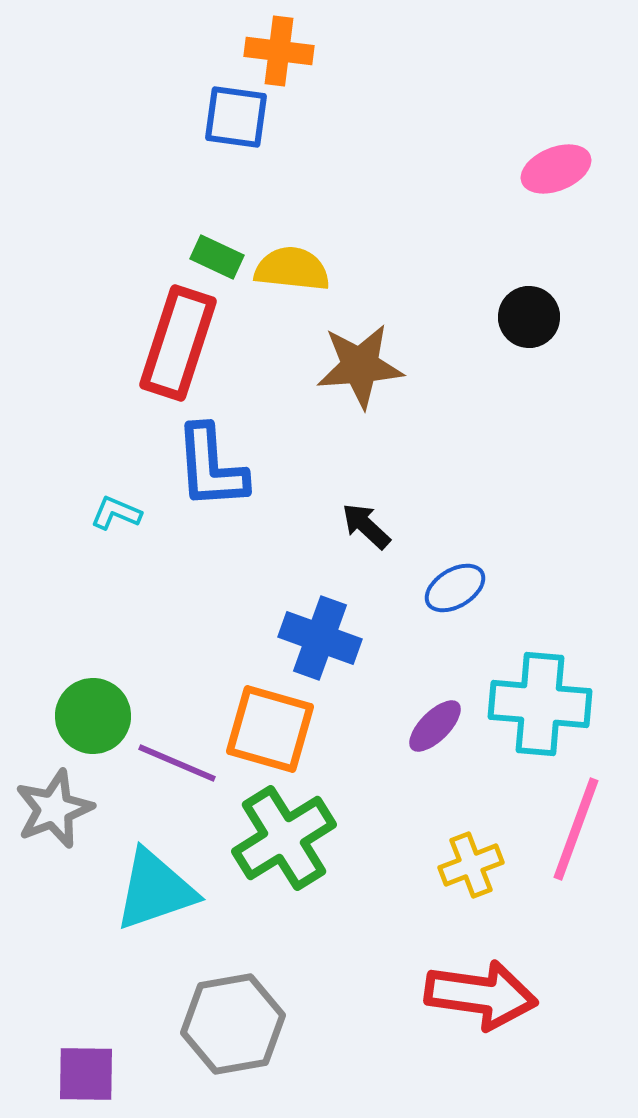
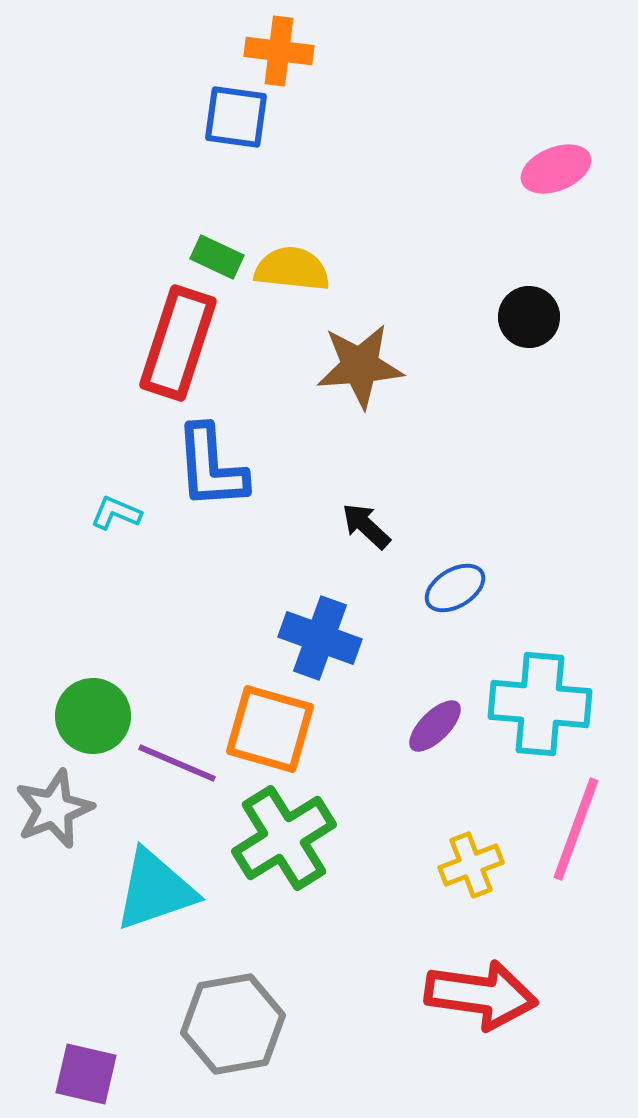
purple square: rotated 12 degrees clockwise
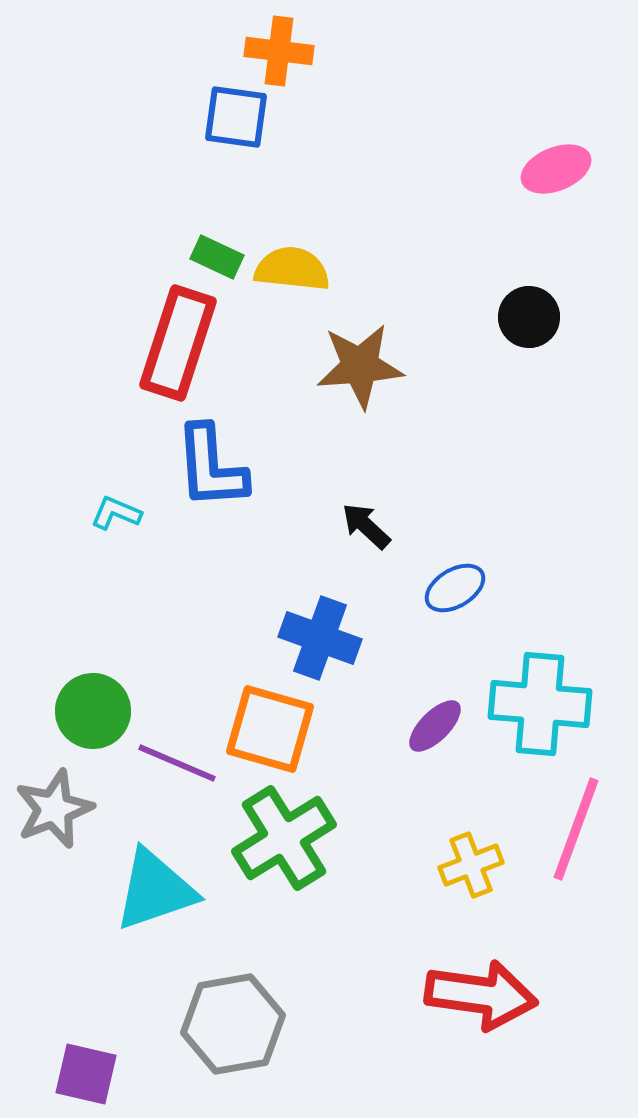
green circle: moved 5 px up
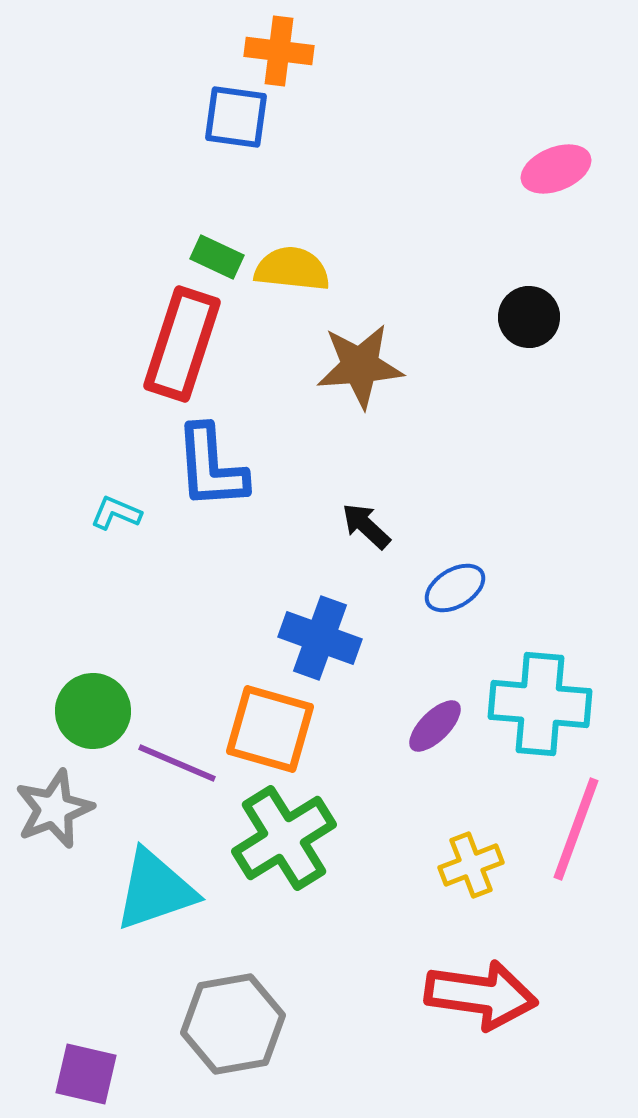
red rectangle: moved 4 px right, 1 px down
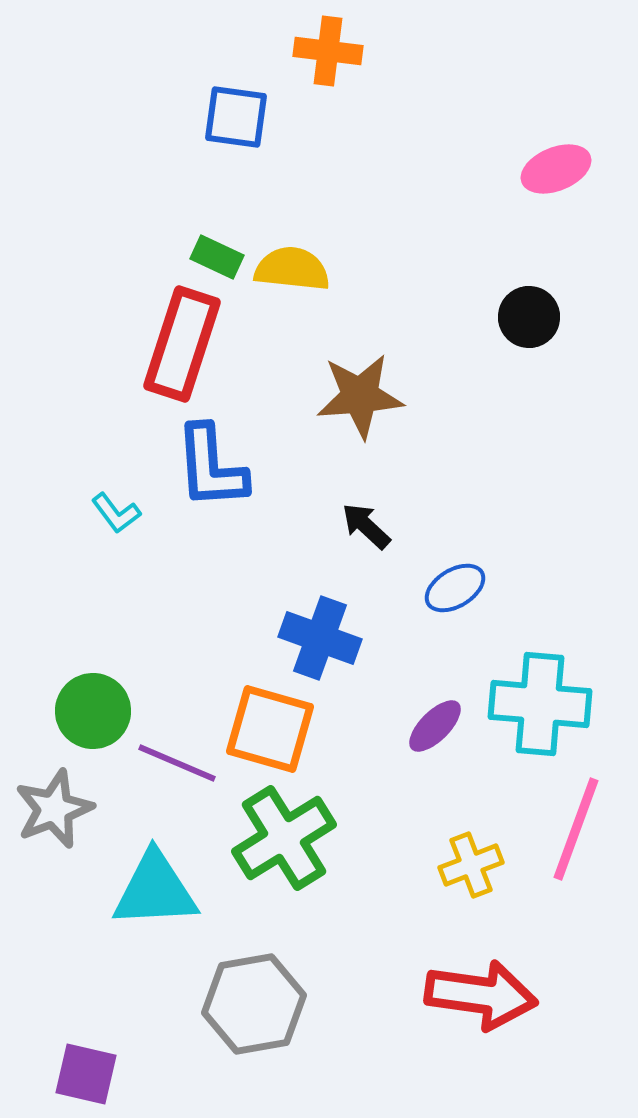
orange cross: moved 49 px right
brown star: moved 30 px down
cyan L-shape: rotated 150 degrees counterclockwise
cyan triangle: rotated 16 degrees clockwise
gray hexagon: moved 21 px right, 20 px up
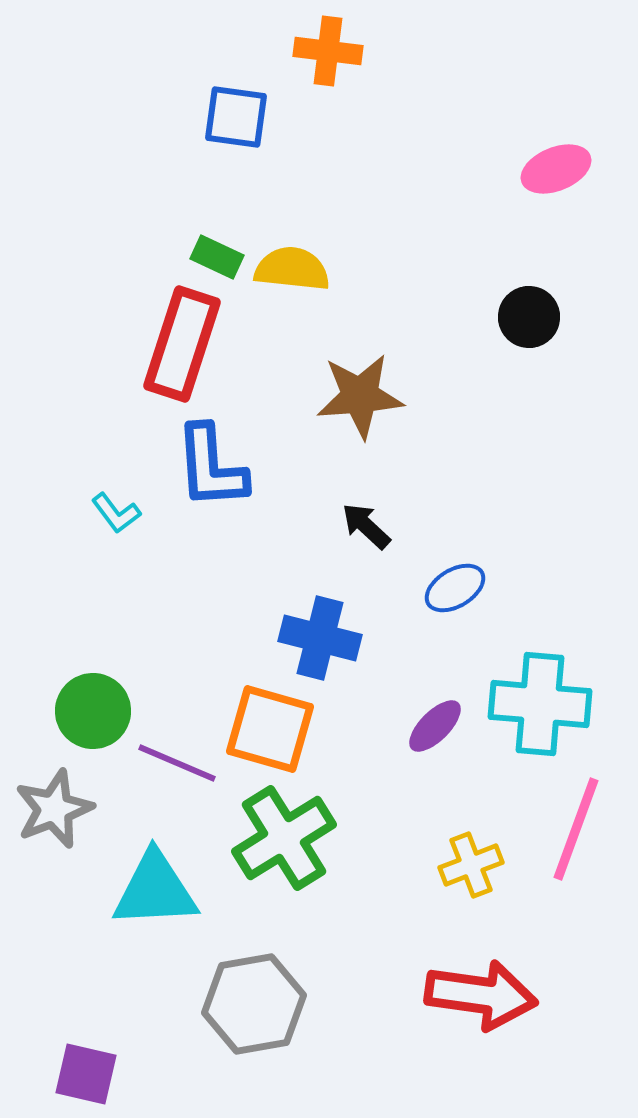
blue cross: rotated 6 degrees counterclockwise
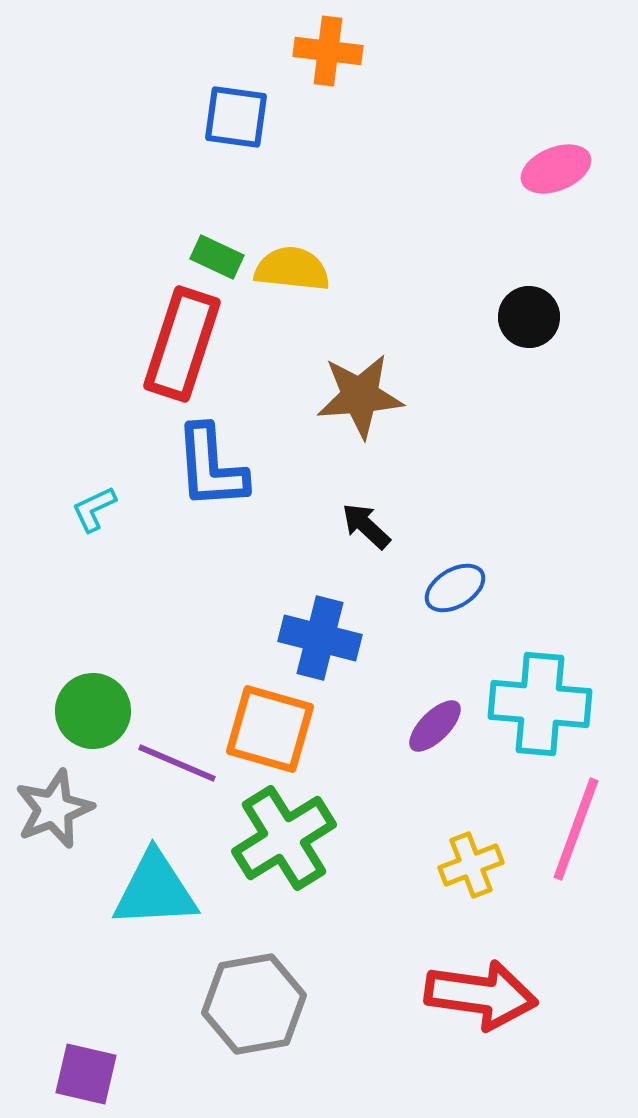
cyan L-shape: moved 22 px left, 4 px up; rotated 102 degrees clockwise
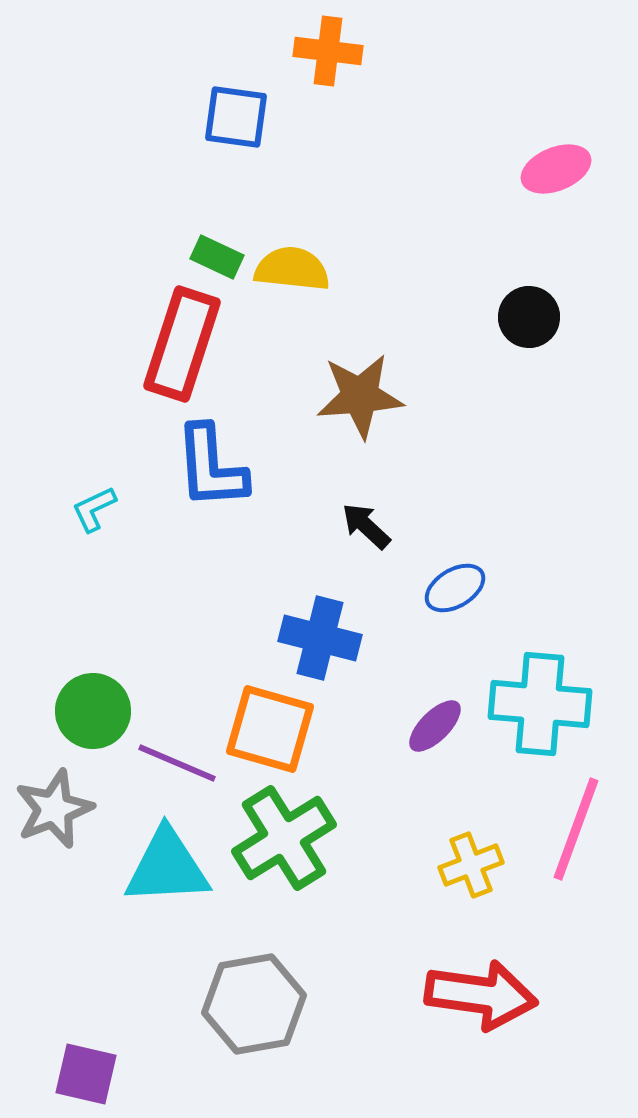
cyan triangle: moved 12 px right, 23 px up
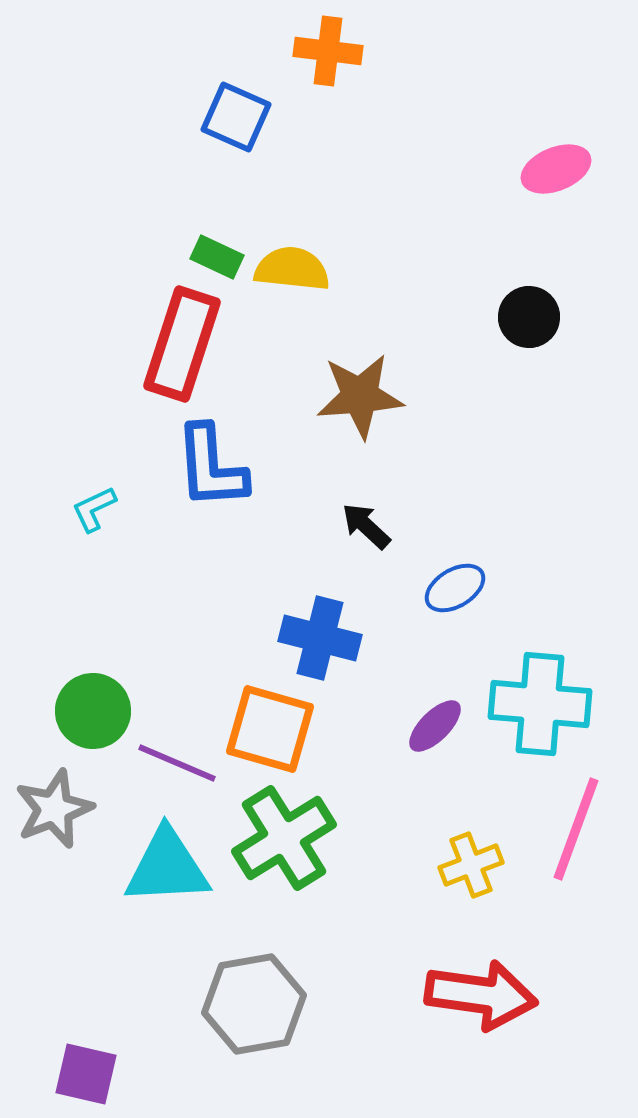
blue square: rotated 16 degrees clockwise
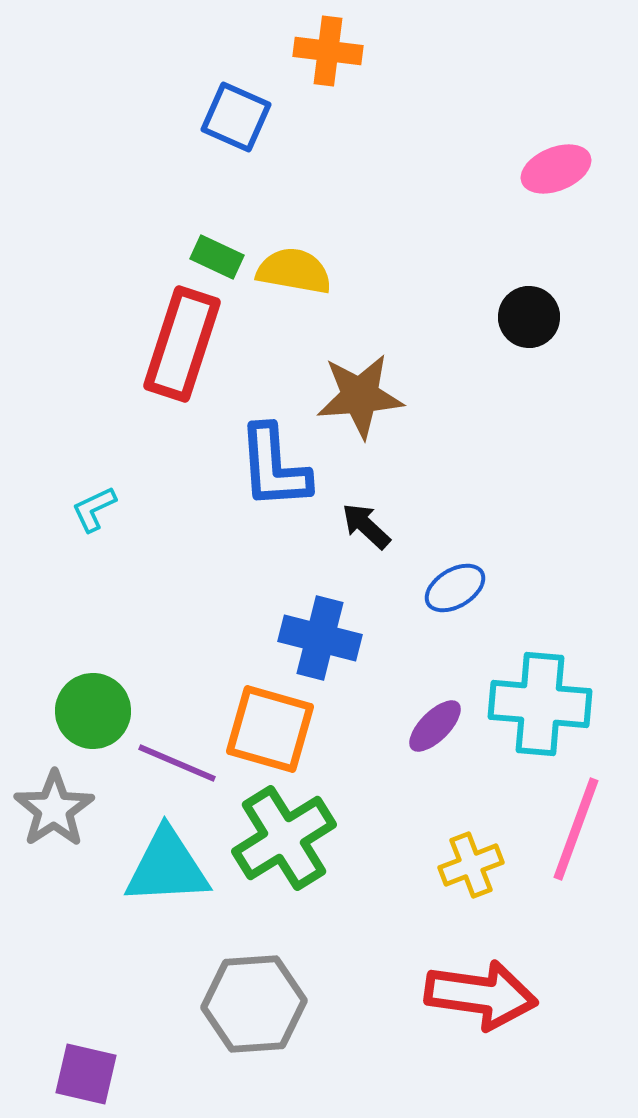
yellow semicircle: moved 2 px right, 2 px down; rotated 4 degrees clockwise
blue L-shape: moved 63 px right
gray star: rotated 12 degrees counterclockwise
gray hexagon: rotated 6 degrees clockwise
